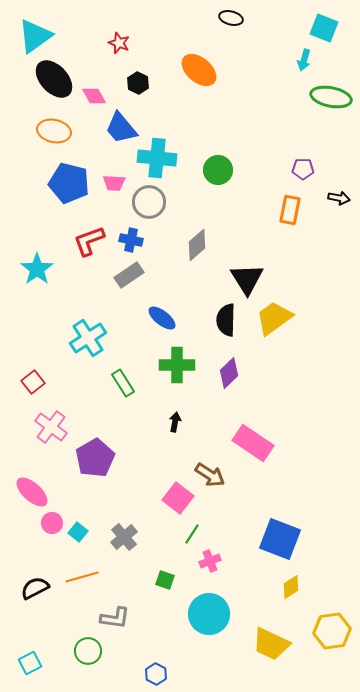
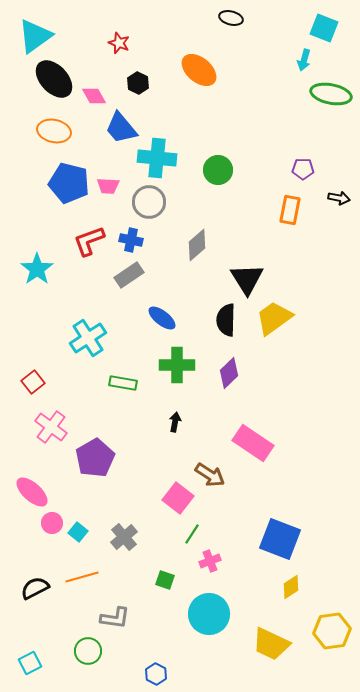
green ellipse at (331, 97): moved 3 px up
pink trapezoid at (114, 183): moved 6 px left, 3 px down
green rectangle at (123, 383): rotated 48 degrees counterclockwise
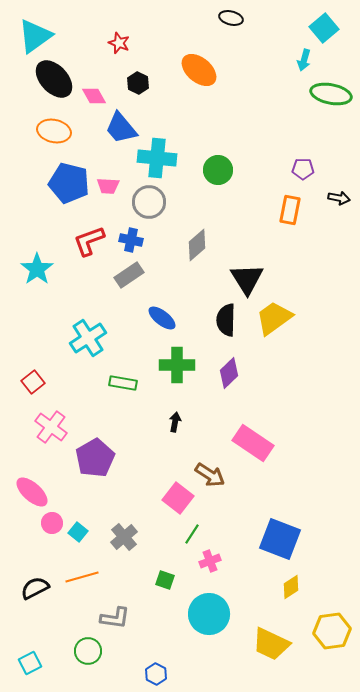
cyan square at (324, 28): rotated 28 degrees clockwise
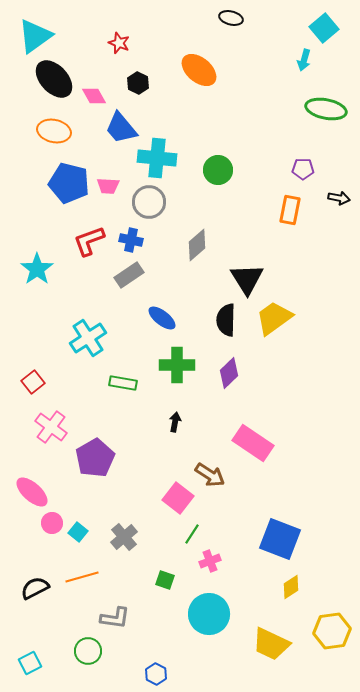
green ellipse at (331, 94): moved 5 px left, 15 px down
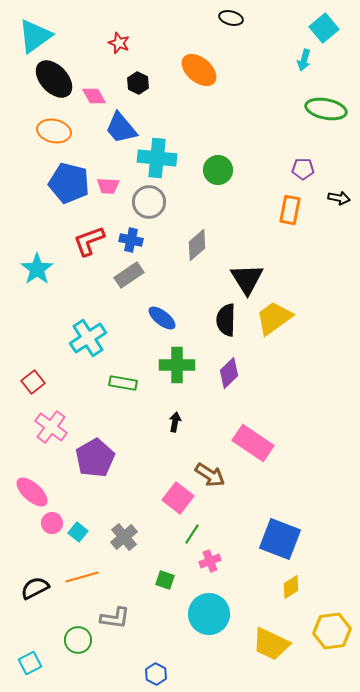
green circle at (88, 651): moved 10 px left, 11 px up
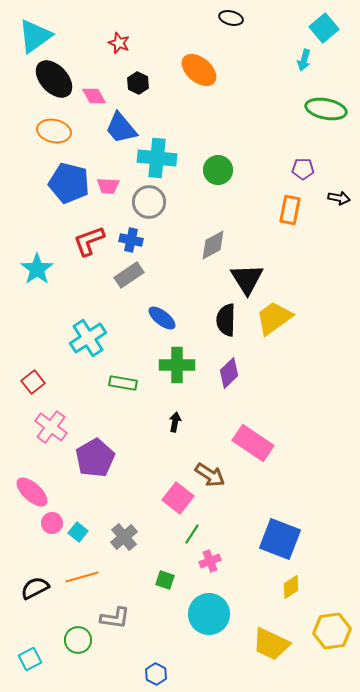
gray diamond at (197, 245): moved 16 px right; rotated 12 degrees clockwise
cyan square at (30, 663): moved 4 px up
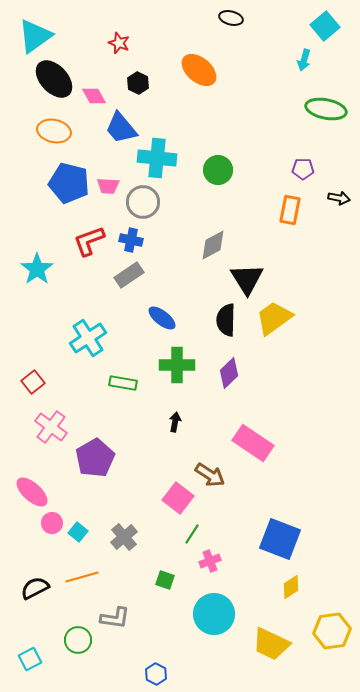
cyan square at (324, 28): moved 1 px right, 2 px up
gray circle at (149, 202): moved 6 px left
cyan circle at (209, 614): moved 5 px right
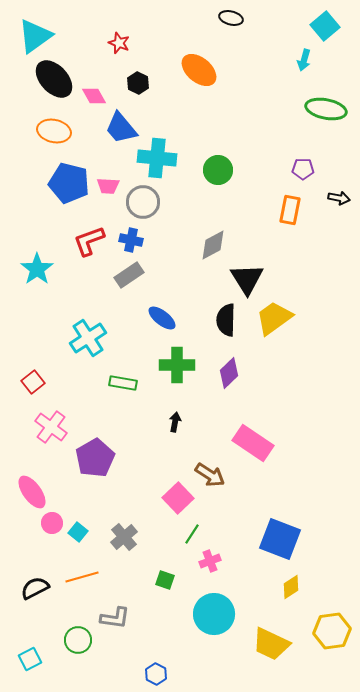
pink ellipse at (32, 492): rotated 12 degrees clockwise
pink square at (178, 498): rotated 8 degrees clockwise
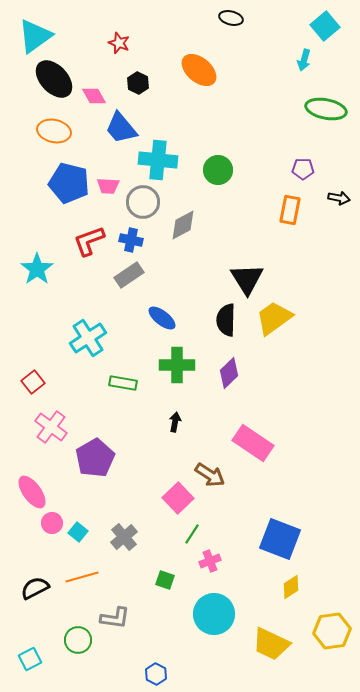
cyan cross at (157, 158): moved 1 px right, 2 px down
gray diamond at (213, 245): moved 30 px left, 20 px up
